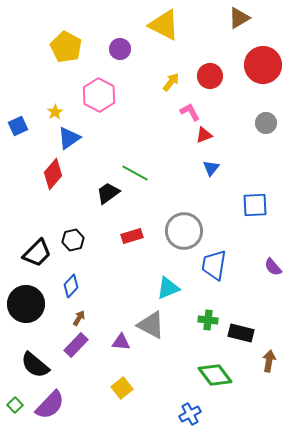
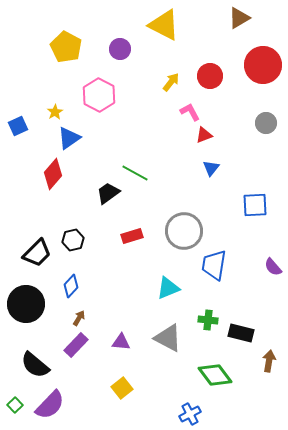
gray triangle at (151, 325): moved 17 px right, 13 px down
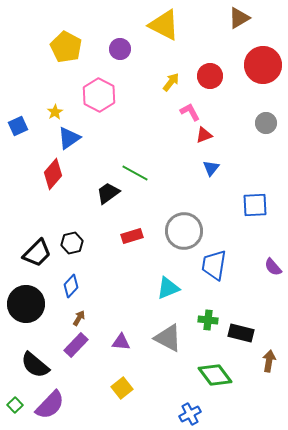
black hexagon at (73, 240): moved 1 px left, 3 px down
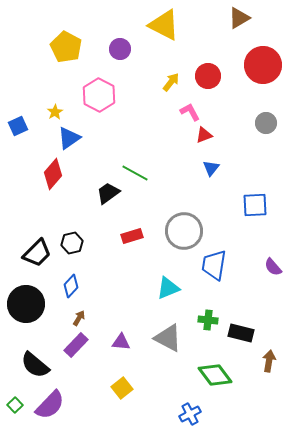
red circle at (210, 76): moved 2 px left
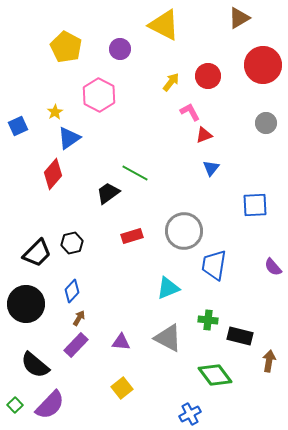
blue diamond at (71, 286): moved 1 px right, 5 px down
black rectangle at (241, 333): moved 1 px left, 3 px down
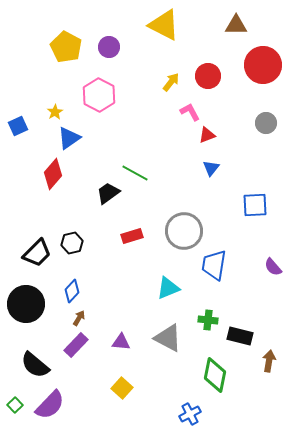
brown triangle at (239, 18): moved 3 px left, 7 px down; rotated 30 degrees clockwise
purple circle at (120, 49): moved 11 px left, 2 px up
red triangle at (204, 135): moved 3 px right
green diamond at (215, 375): rotated 48 degrees clockwise
yellow square at (122, 388): rotated 10 degrees counterclockwise
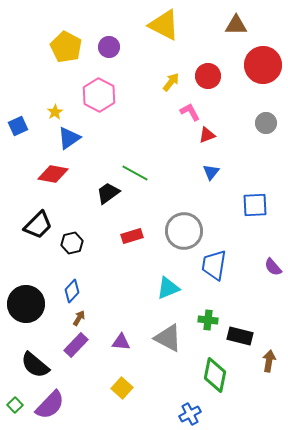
blue triangle at (211, 168): moved 4 px down
red diamond at (53, 174): rotated 60 degrees clockwise
black trapezoid at (37, 253): moved 1 px right, 28 px up
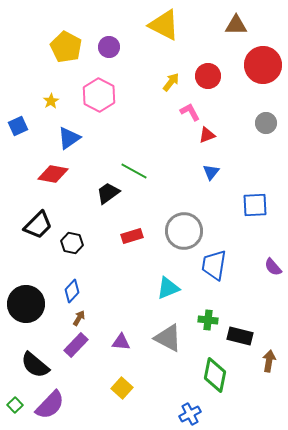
yellow star at (55, 112): moved 4 px left, 11 px up
green line at (135, 173): moved 1 px left, 2 px up
black hexagon at (72, 243): rotated 25 degrees clockwise
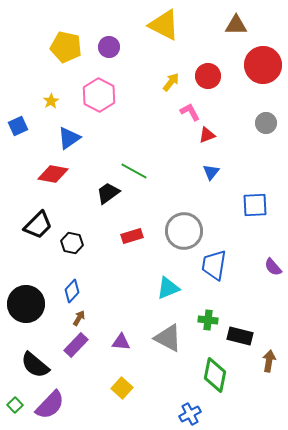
yellow pentagon at (66, 47): rotated 16 degrees counterclockwise
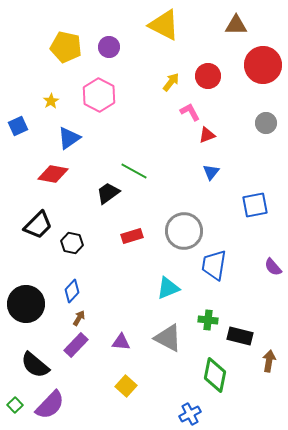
blue square at (255, 205): rotated 8 degrees counterclockwise
yellow square at (122, 388): moved 4 px right, 2 px up
